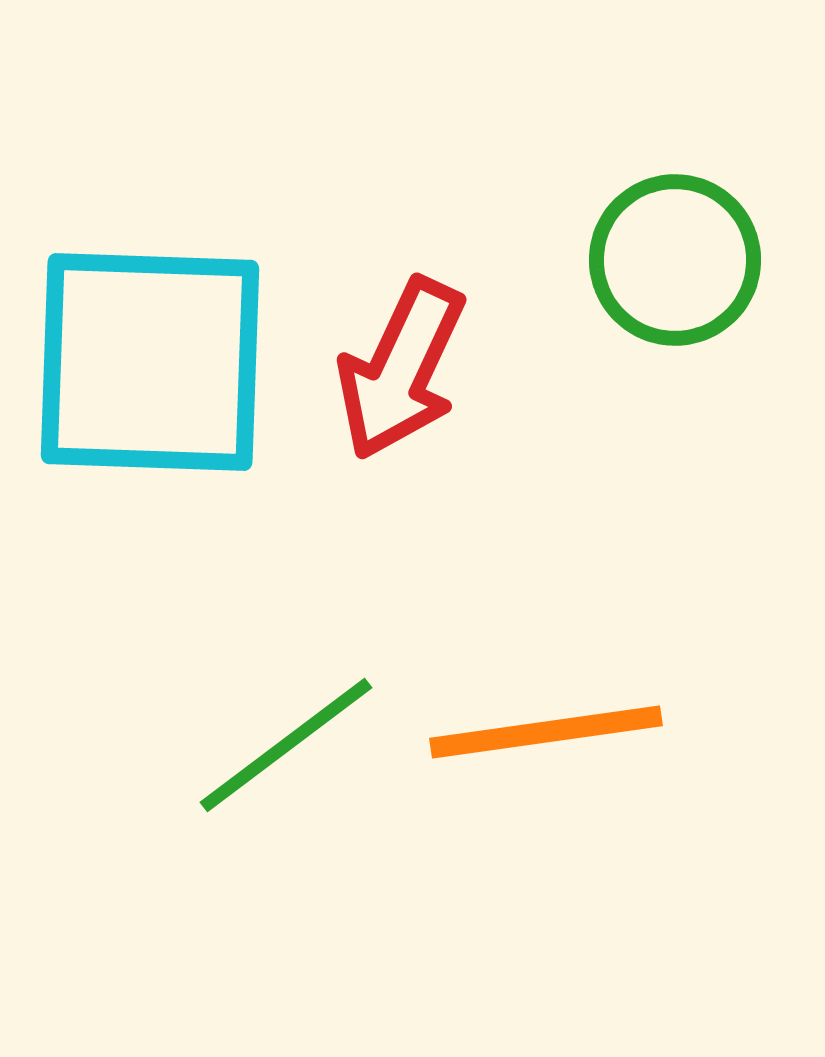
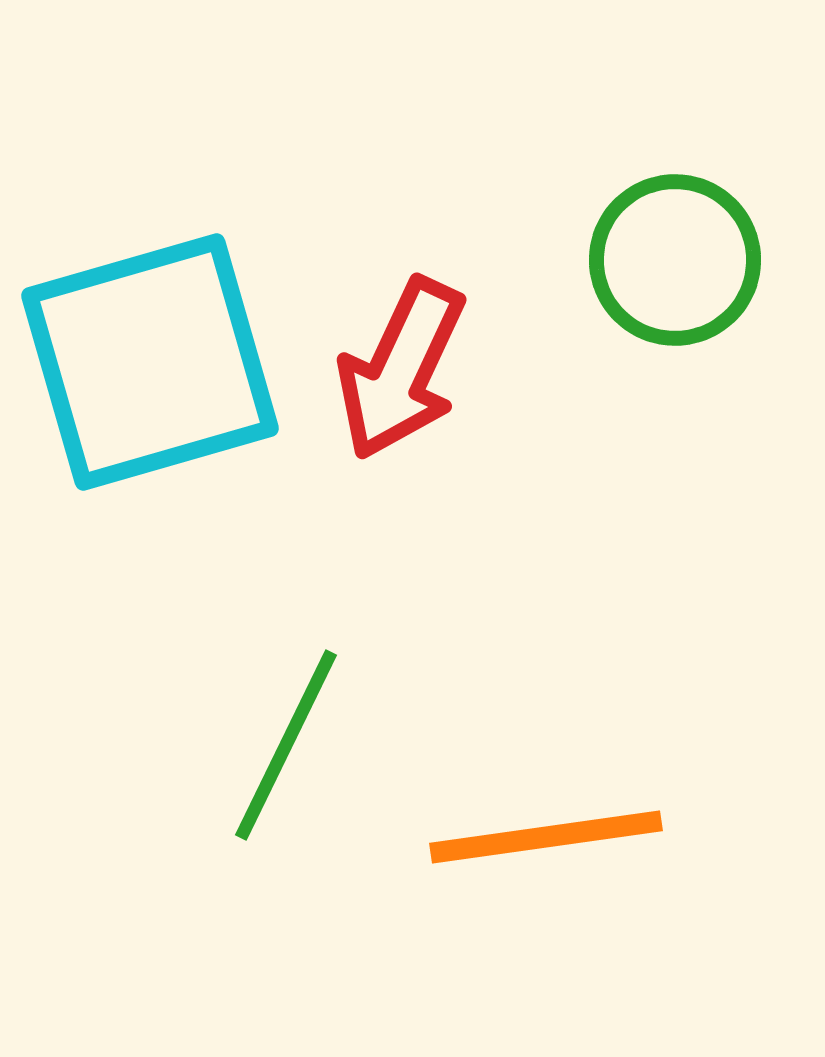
cyan square: rotated 18 degrees counterclockwise
orange line: moved 105 px down
green line: rotated 27 degrees counterclockwise
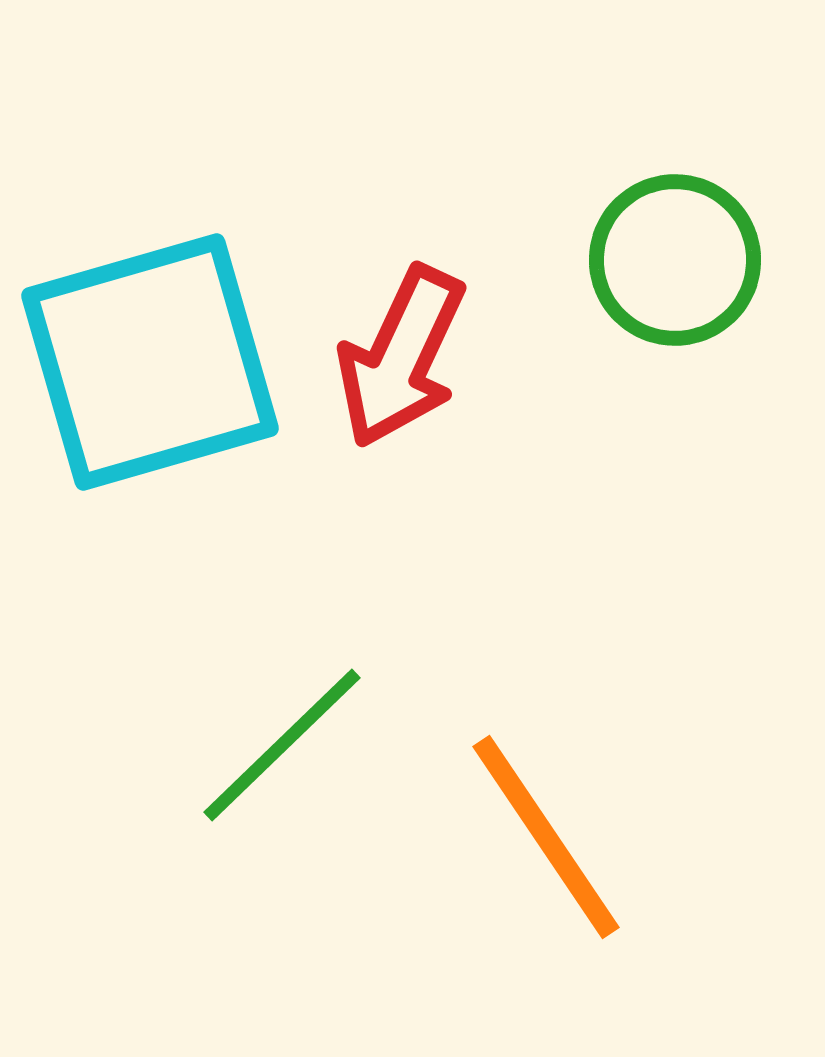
red arrow: moved 12 px up
green line: moved 4 px left; rotated 20 degrees clockwise
orange line: rotated 64 degrees clockwise
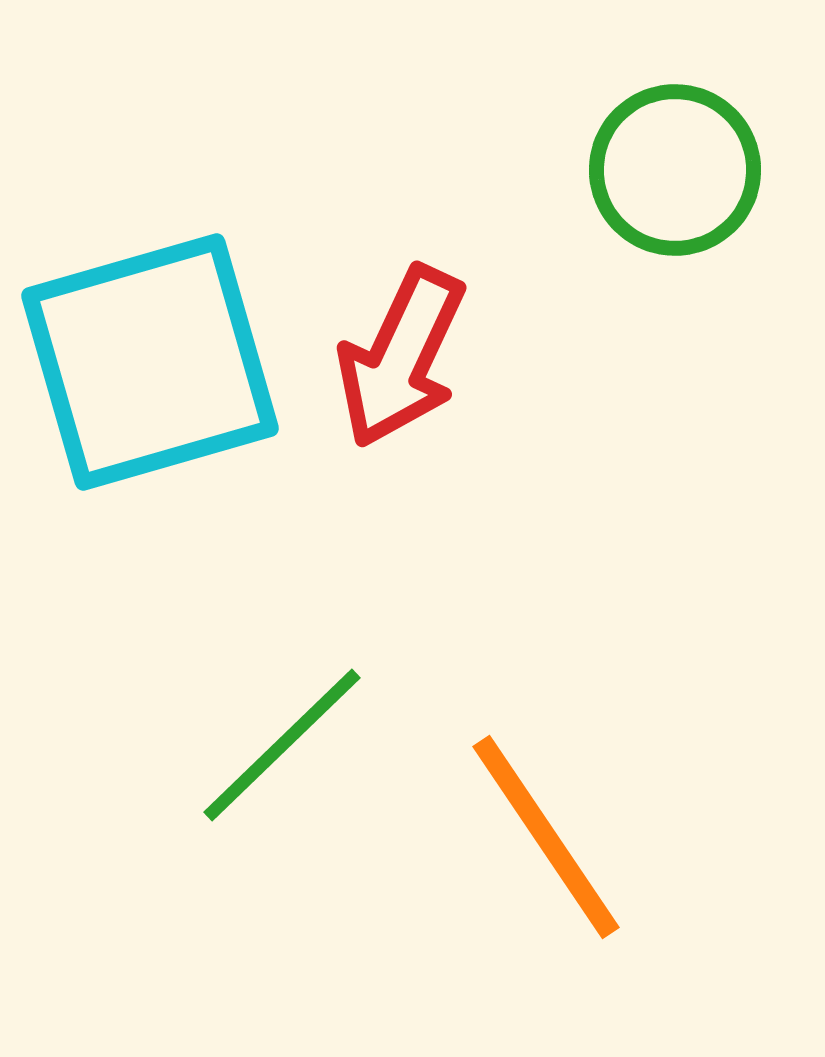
green circle: moved 90 px up
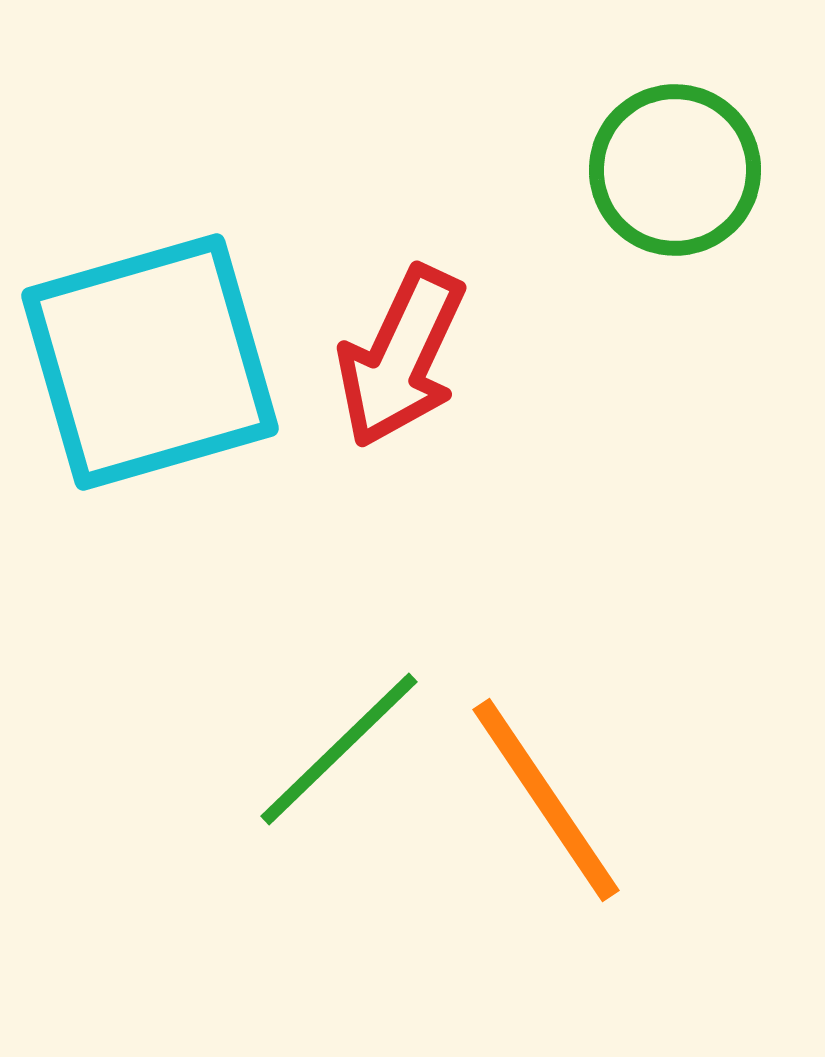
green line: moved 57 px right, 4 px down
orange line: moved 37 px up
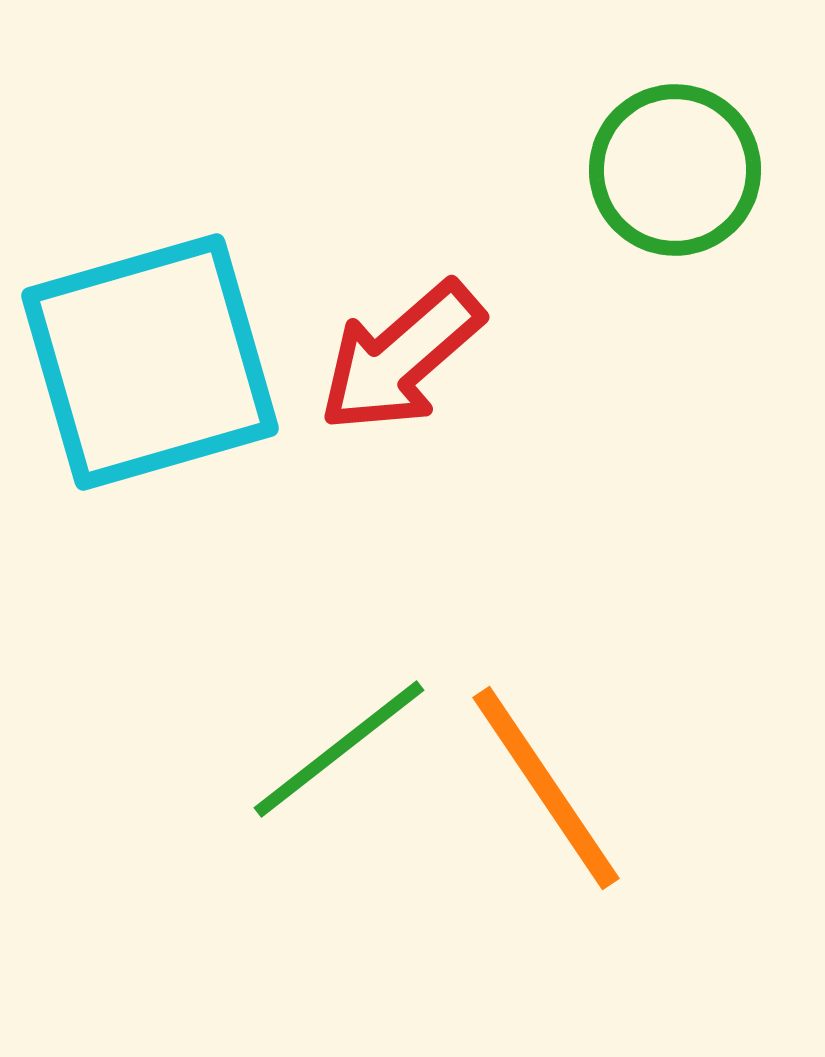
red arrow: rotated 24 degrees clockwise
green line: rotated 6 degrees clockwise
orange line: moved 12 px up
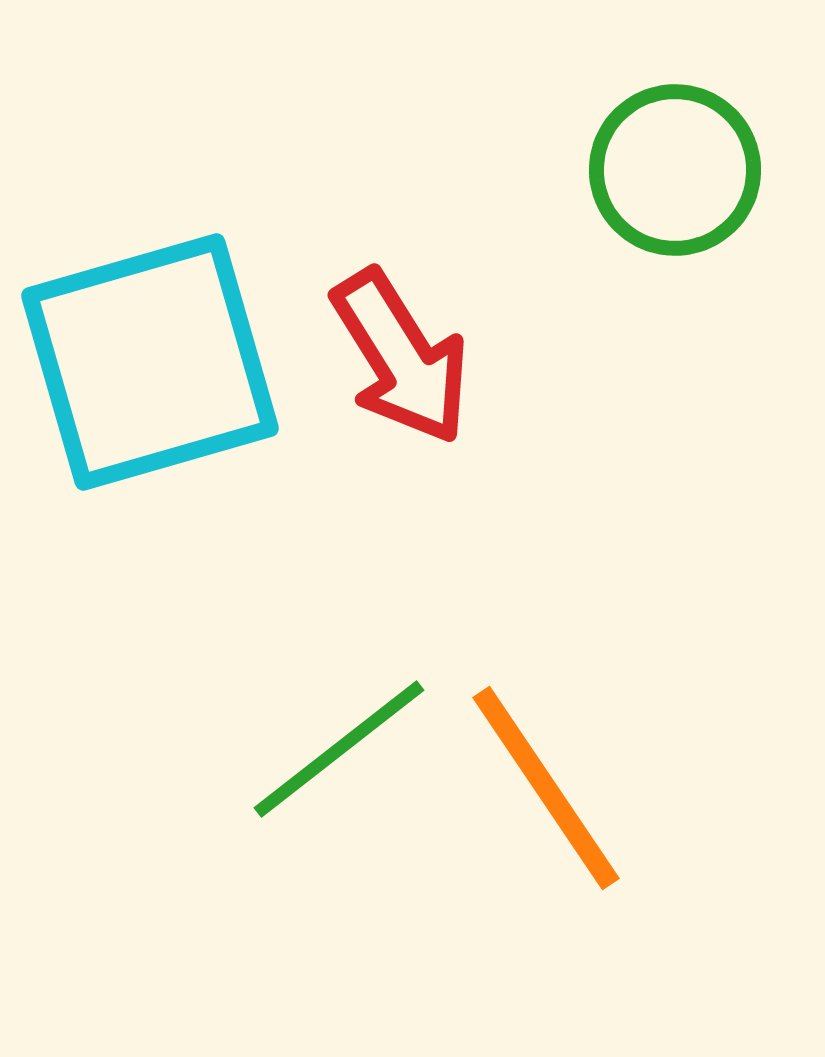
red arrow: rotated 81 degrees counterclockwise
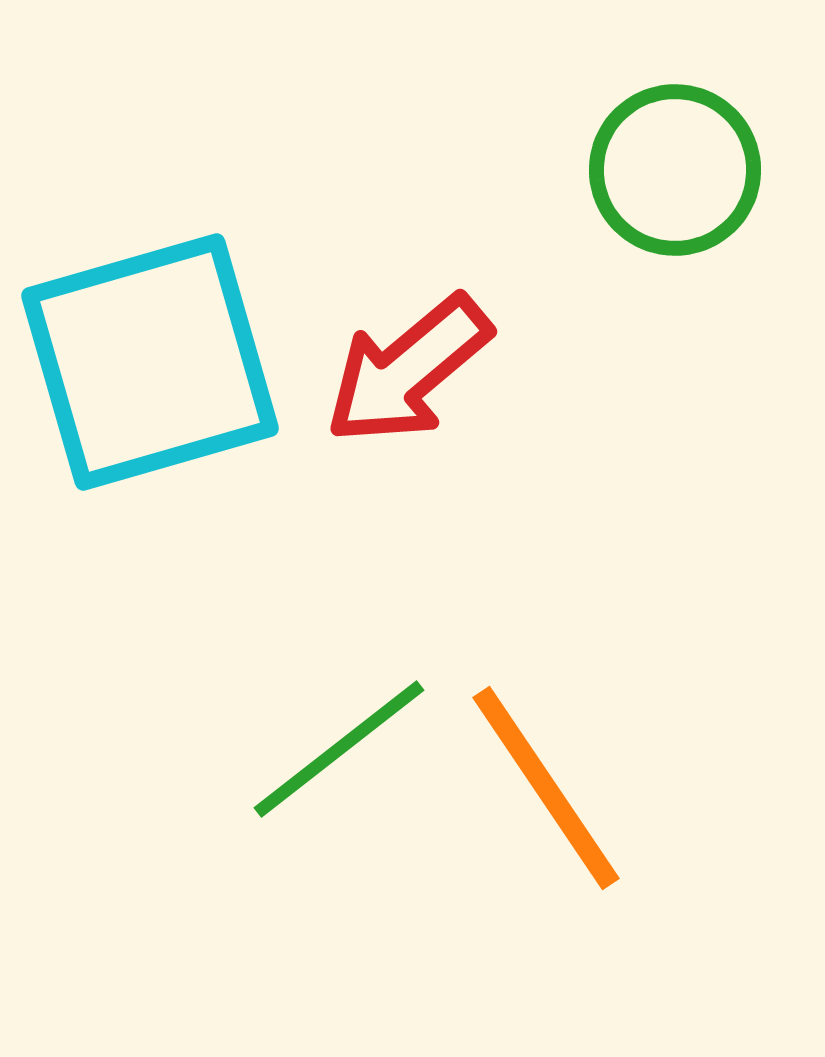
red arrow: moved 7 px right, 13 px down; rotated 82 degrees clockwise
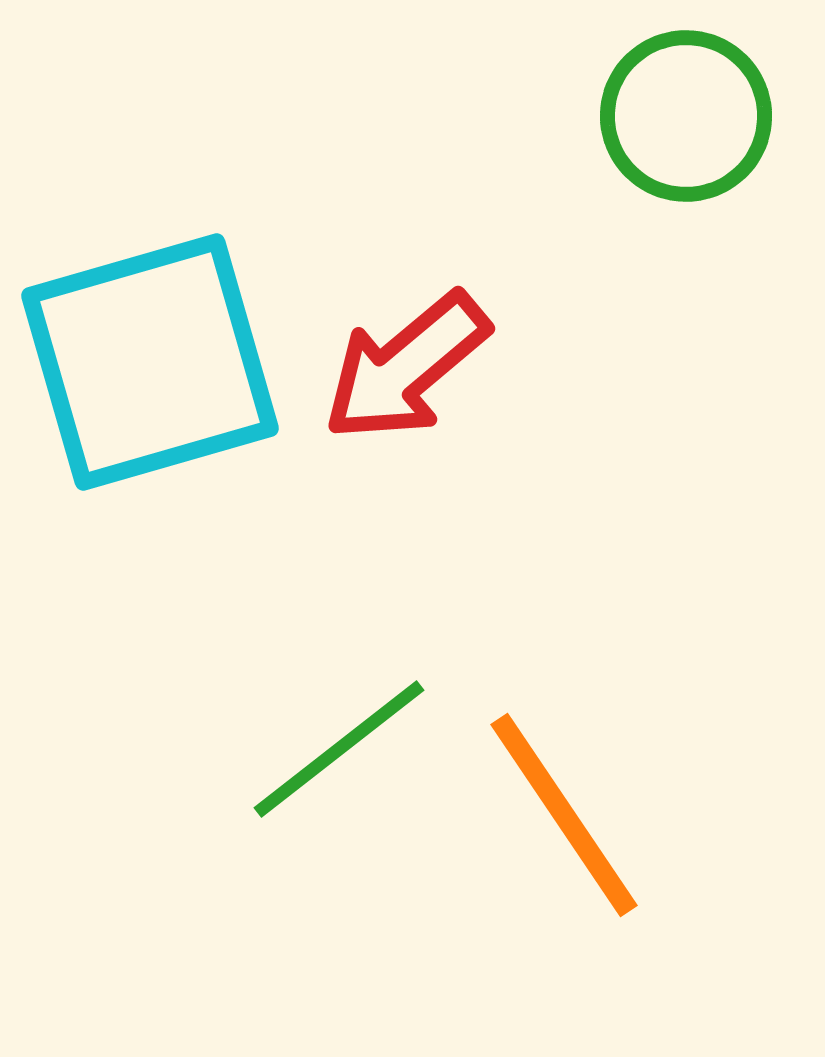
green circle: moved 11 px right, 54 px up
red arrow: moved 2 px left, 3 px up
orange line: moved 18 px right, 27 px down
